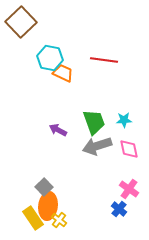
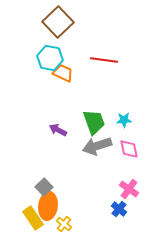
brown square: moved 37 px right
yellow cross: moved 5 px right, 4 px down
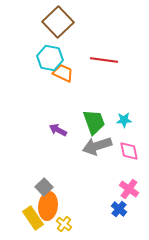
pink diamond: moved 2 px down
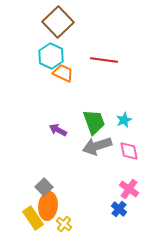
cyan hexagon: moved 1 px right, 2 px up; rotated 15 degrees clockwise
cyan star: rotated 21 degrees counterclockwise
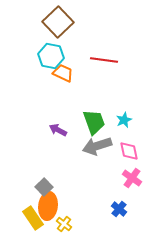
cyan hexagon: rotated 15 degrees counterclockwise
pink cross: moved 3 px right, 11 px up
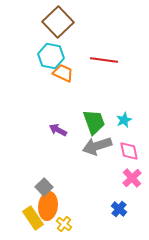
pink cross: rotated 12 degrees clockwise
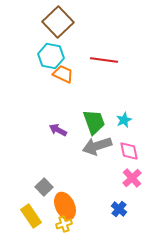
orange trapezoid: moved 1 px down
orange ellipse: moved 17 px right; rotated 32 degrees counterclockwise
yellow rectangle: moved 2 px left, 2 px up
yellow cross: rotated 35 degrees clockwise
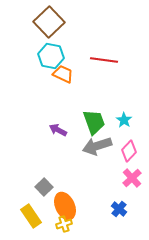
brown square: moved 9 px left
cyan star: rotated 14 degrees counterclockwise
pink diamond: rotated 55 degrees clockwise
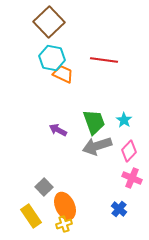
cyan hexagon: moved 1 px right, 2 px down
pink cross: rotated 24 degrees counterclockwise
